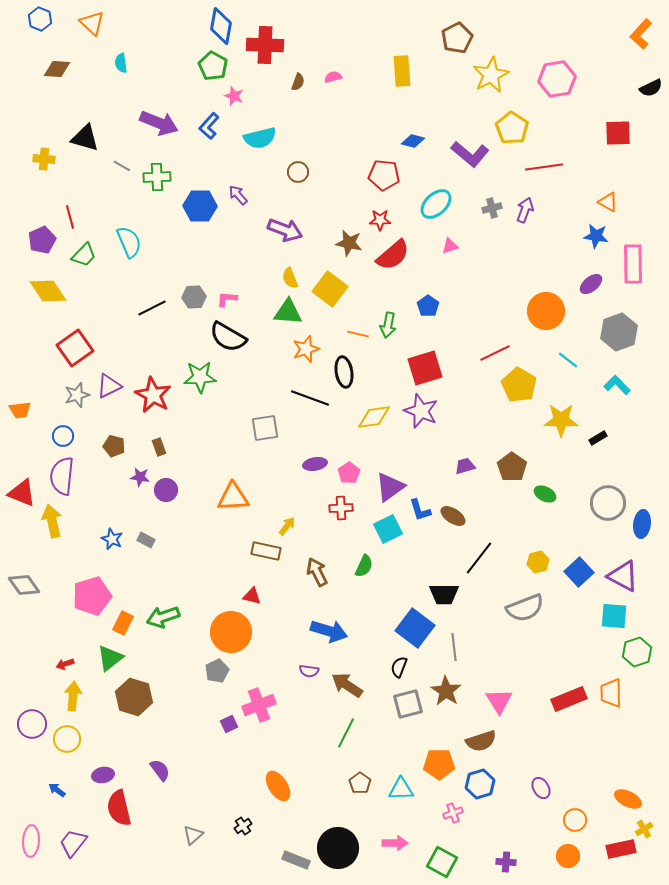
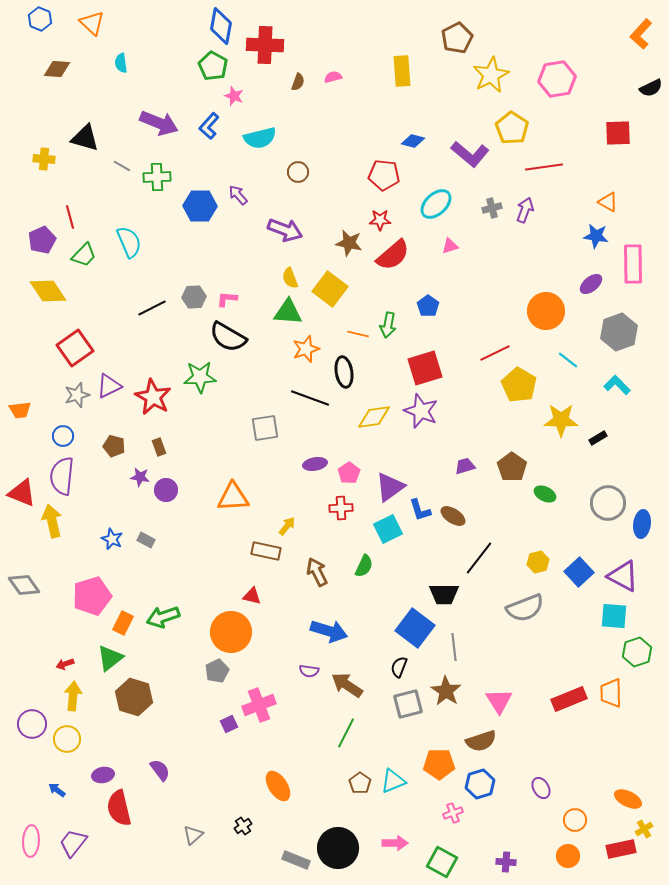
red star at (153, 395): moved 2 px down
cyan triangle at (401, 789): moved 8 px left, 8 px up; rotated 20 degrees counterclockwise
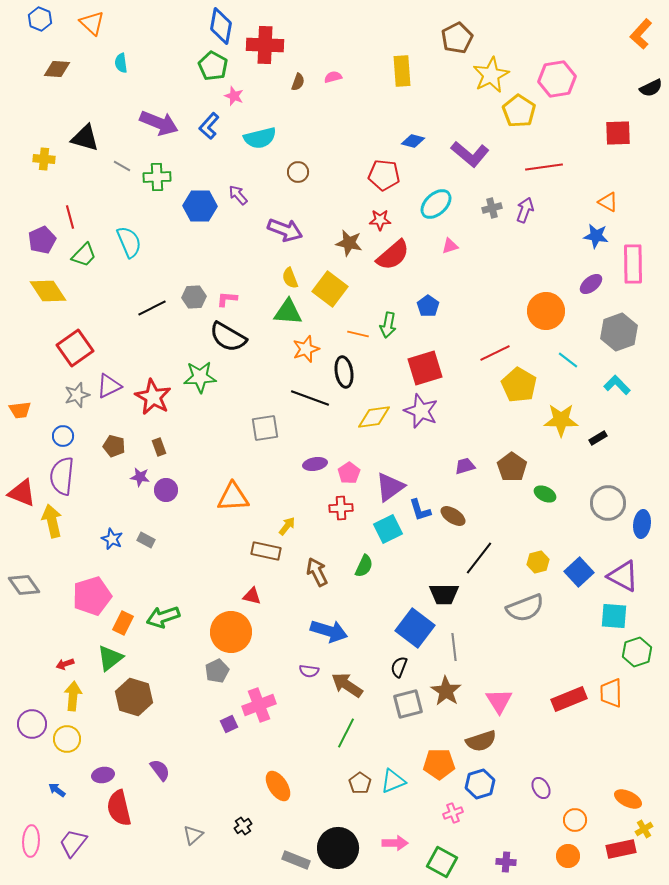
yellow pentagon at (512, 128): moved 7 px right, 17 px up
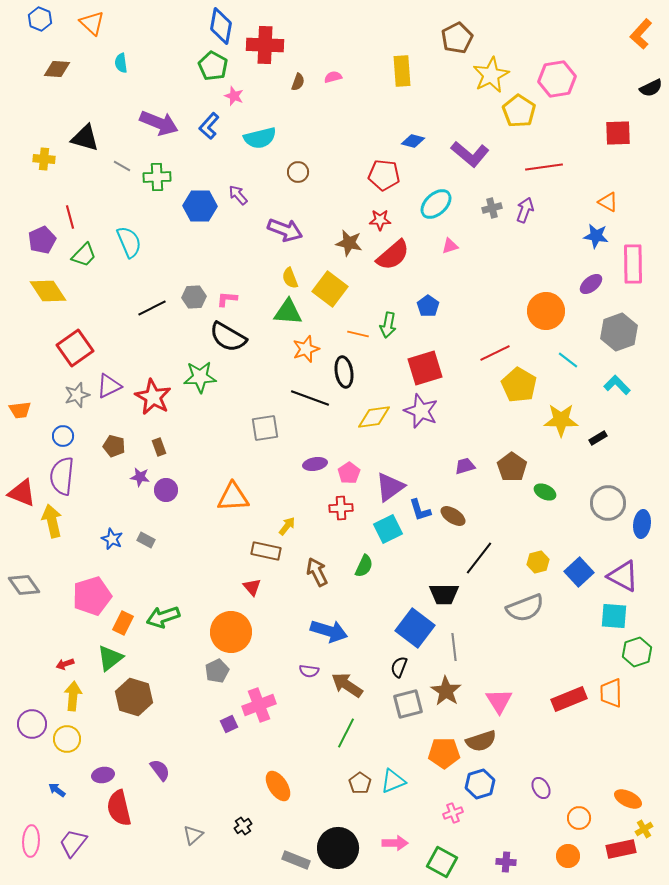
green ellipse at (545, 494): moved 2 px up
red triangle at (252, 596): moved 9 px up; rotated 36 degrees clockwise
orange pentagon at (439, 764): moved 5 px right, 11 px up
orange circle at (575, 820): moved 4 px right, 2 px up
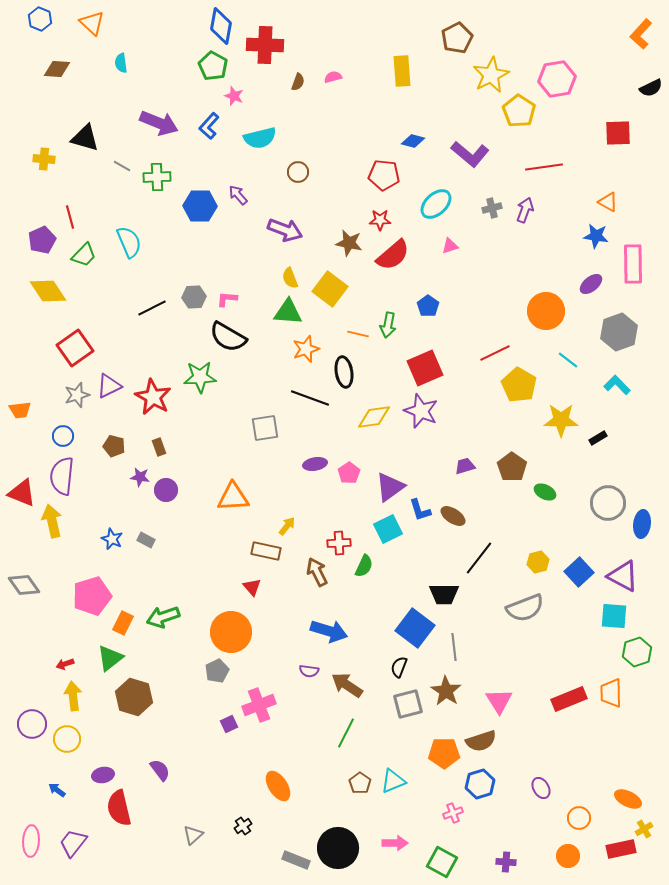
red square at (425, 368): rotated 6 degrees counterclockwise
red cross at (341, 508): moved 2 px left, 35 px down
yellow arrow at (73, 696): rotated 12 degrees counterclockwise
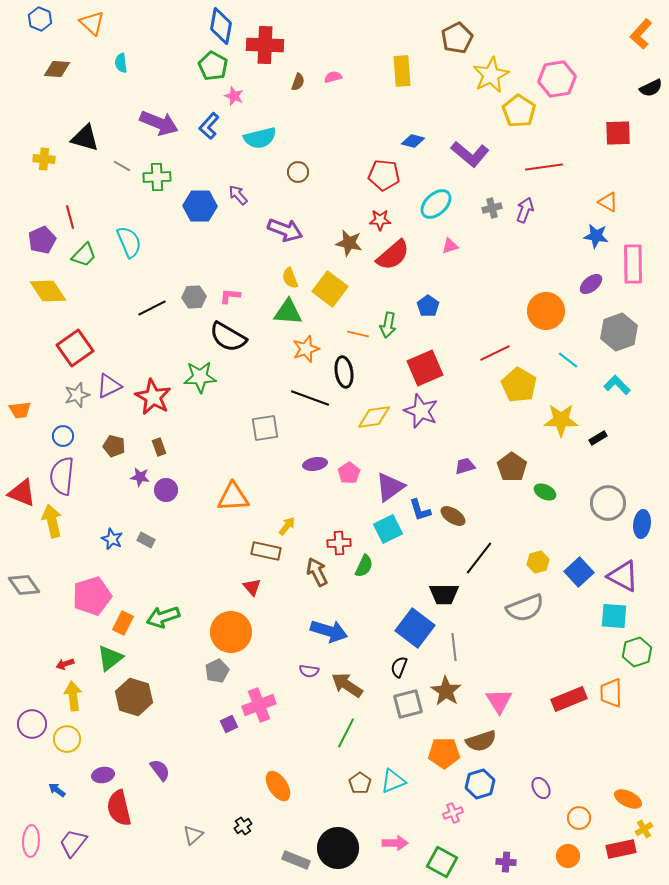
pink L-shape at (227, 299): moved 3 px right, 3 px up
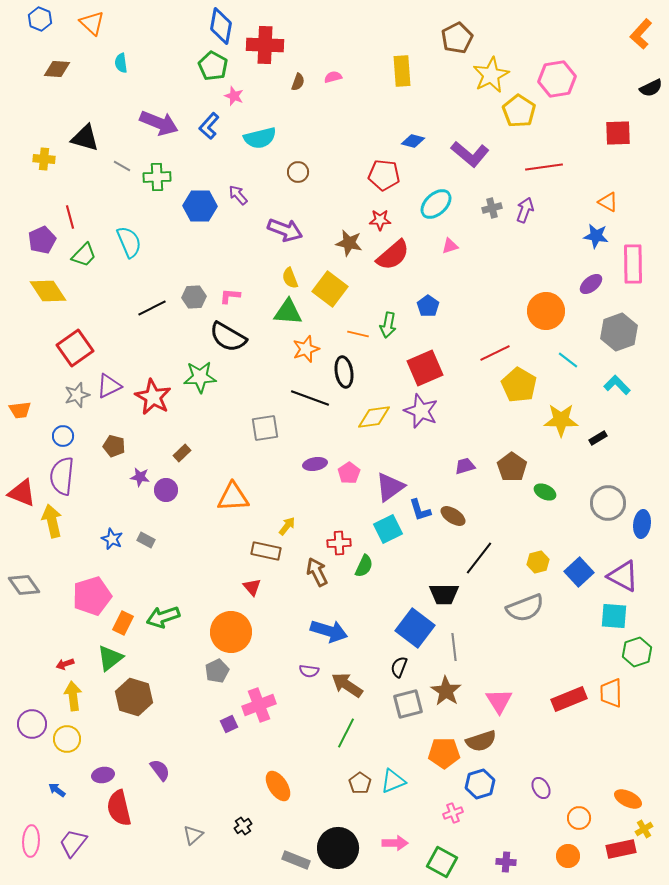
brown rectangle at (159, 447): moved 23 px right, 6 px down; rotated 66 degrees clockwise
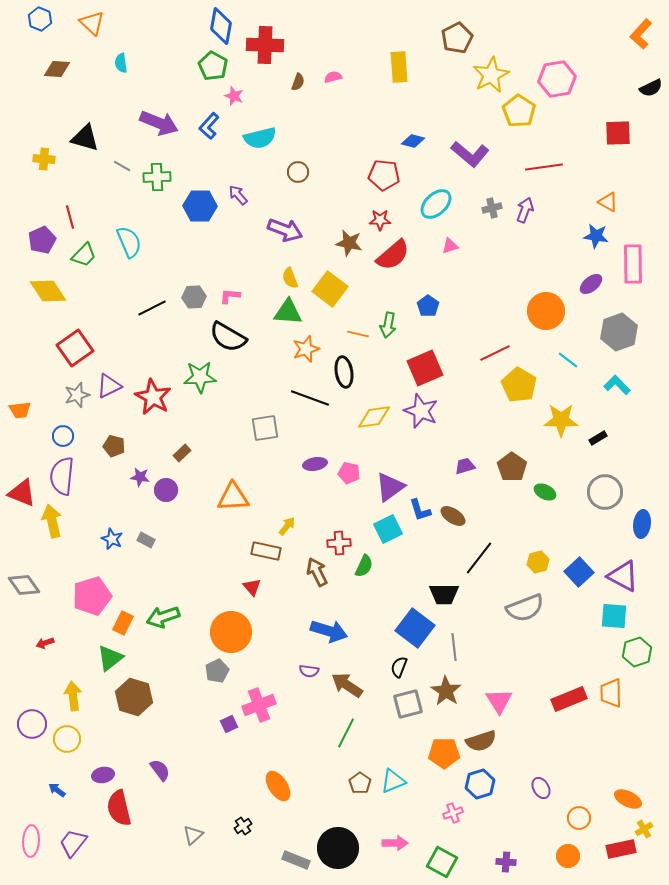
yellow rectangle at (402, 71): moved 3 px left, 4 px up
pink pentagon at (349, 473): rotated 25 degrees counterclockwise
gray circle at (608, 503): moved 3 px left, 11 px up
red arrow at (65, 664): moved 20 px left, 21 px up
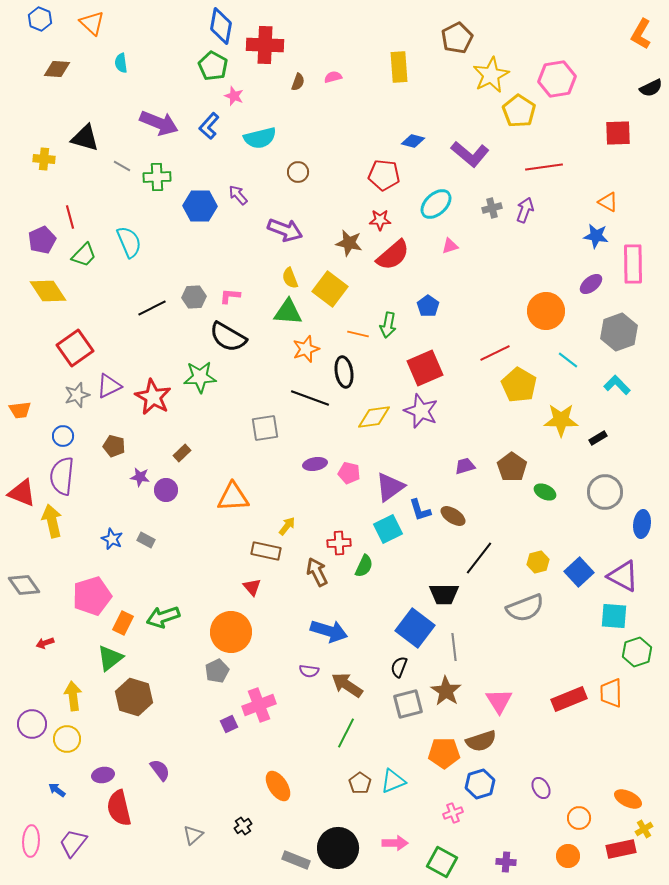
orange L-shape at (641, 34): rotated 12 degrees counterclockwise
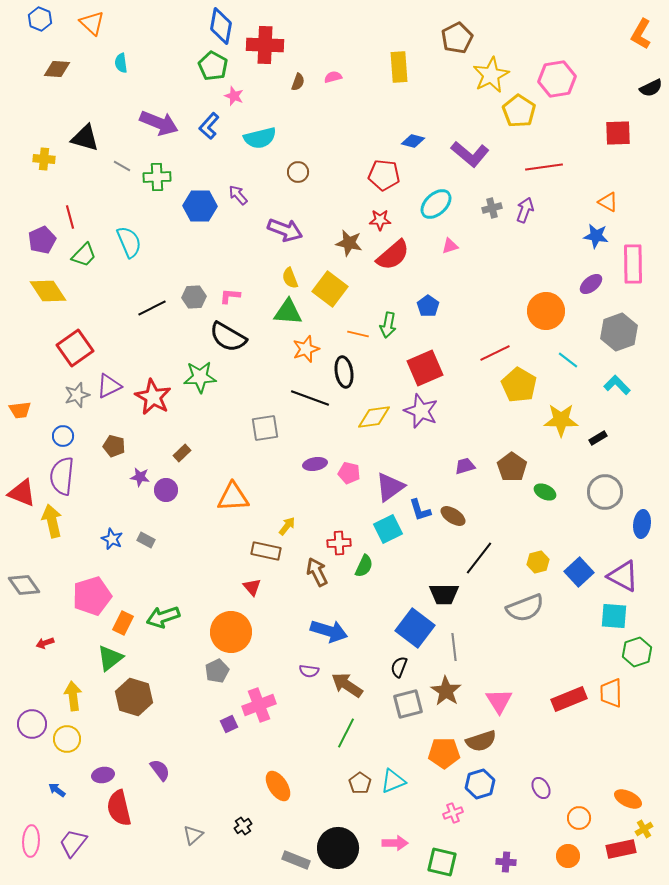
green square at (442, 862): rotated 16 degrees counterclockwise
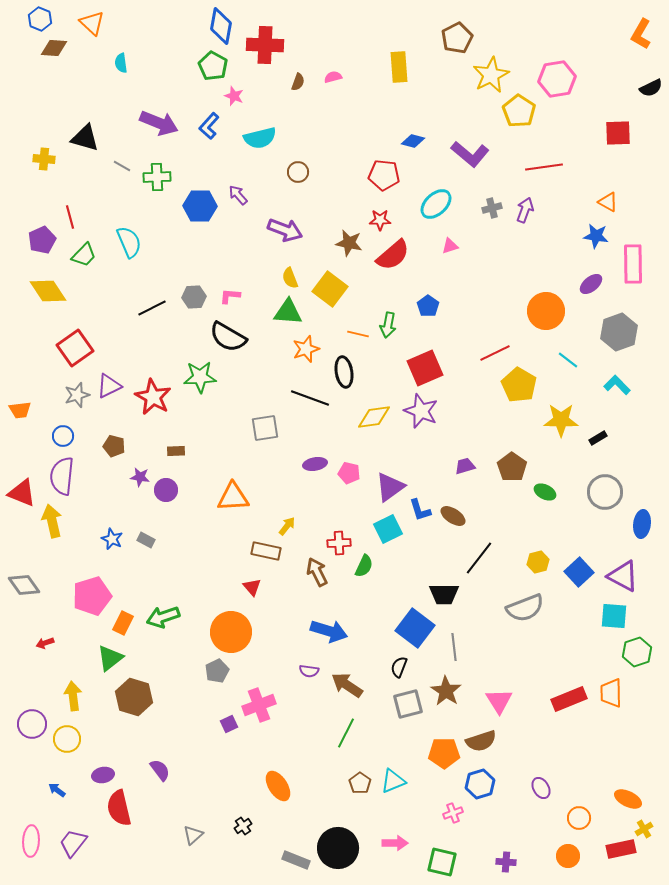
brown diamond at (57, 69): moved 3 px left, 21 px up
brown rectangle at (182, 453): moved 6 px left, 2 px up; rotated 42 degrees clockwise
